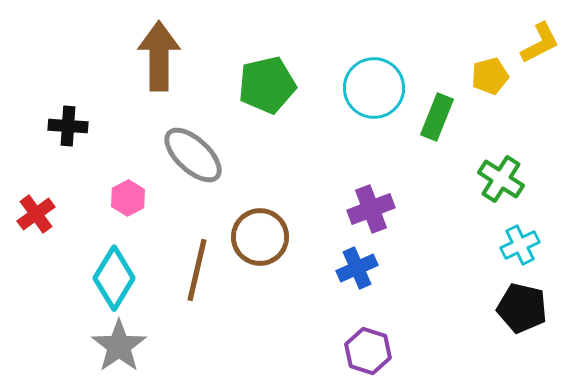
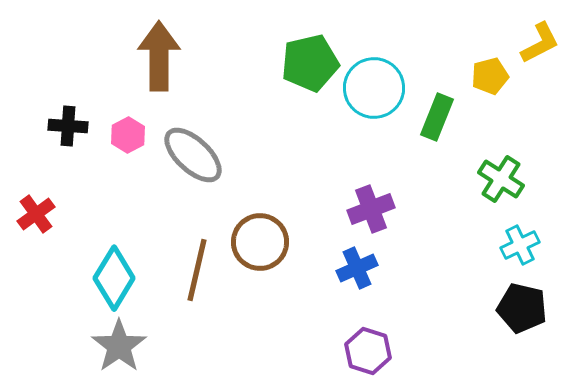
green pentagon: moved 43 px right, 22 px up
pink hexagon: moved 63 px up
brown circle: moved 5 px down
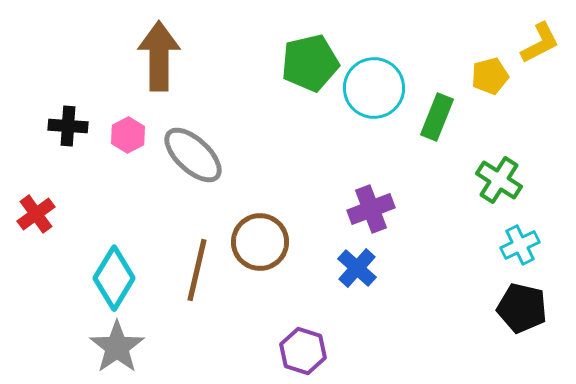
green cross: moved 2 px left, 1 px down
blue cross: rotated 24 degrees counterclockwise
gray star: moved 2 px left, 1 px down
purple hexagon: moved 65 px left
